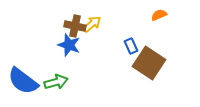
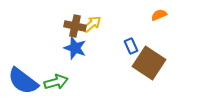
blue star: moved 6 px right, 3 px down
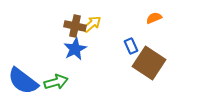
orange semicircle: moved 5 px left, 3 px down
blue star: moved 1 px down; rotated 25 degrees clockwise
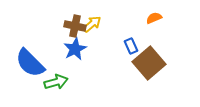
brown square: rotated 16 degrees clockwise
blue semicircle: moved 7 px right, 18 px up; rotated 8 degrees clockwise
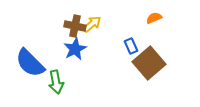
green arrow: rotated 95 degrees clockwise
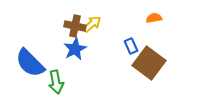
orange semicircle: rotated 14 degrees clockwise
brown square: rotated 12 degrees counterclockwise
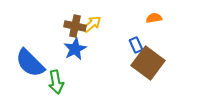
blue rectangle: moved 5 px right, 1 px up
brown square: moved 1 px left
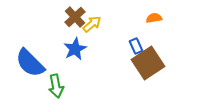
brown cross: moved 9 px up; rotated 35 degrees clockwise
blue rectangle: moved 1 px down
brown square: rotated 20 degrees clockwise
green arrow: moved 4 px down
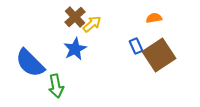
brown square: moved 11 px right, 8 px up
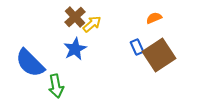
orange semicircle: rotated 14 degrees counterclockwise
blue rectangle: moved 1 px right, 1 px down
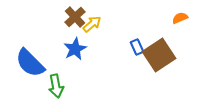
orange semicircle: moved 26 px right
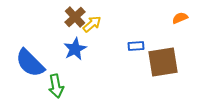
blue rectangle: moved 1 px left, 1 px up; rotated 70 degrees counterclockwise
brown square: moved 4 px right, 7 px down; rotated 24 degrees clockwise
